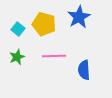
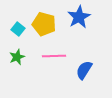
blue semicircle: rotated 36 degrees clockwise
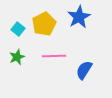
yellow pentagon: rotated 30 degrees clockwise
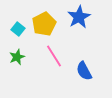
pink line: rotated 60 degrees clockwise
blue semicircle: moved 1 px down; rotated 60 degrees counterclockwise
